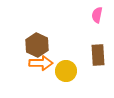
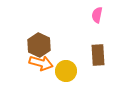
brown hexagon: moved 2 px right
orange arrow: rotated 15 degrees clockwise
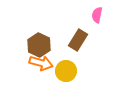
brown rectangle: moved 20 px left, 15 px up; rotated 35 degrees clockwise
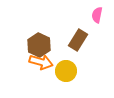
orange arrow: moved 1 px up
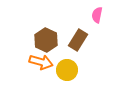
brown hexagon: moved 7 px right, 5 px up
yellow circle: moved 1 px right, 1 px up
